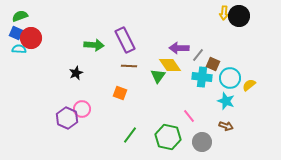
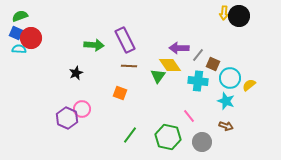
cyan cross: moved 4 px left, 4 px down
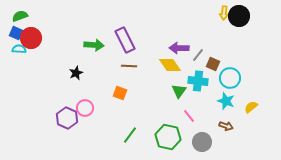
green triangle: moved 21 px right, 15 px down
yellow semicircle: moved 2 px right, 22 px down
pink circle: moved 3 px right, 1 px up
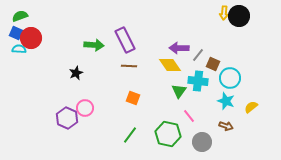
orange square: moved 13 px right, 5 px down
green hexagon: moved 3 px up
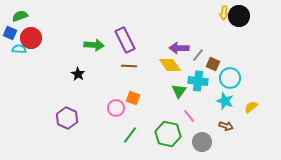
blue square: moved 6 px left
black star: moved 2 px right, 1 px down; rotated 16 degrees counterclockwise
cyan star: moved 1 px left
pink circle: moved 31 px right
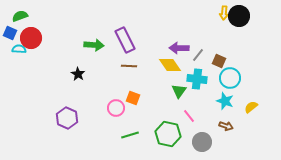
brown square: moved 6 px right, 3 px up
cyan cross: moved 1 px left, 2 px up
green line: rotated 36 degrees clockwise
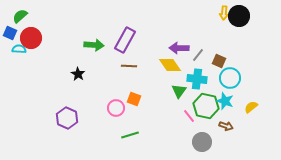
green semicircle: rotated 21 degrees counterclockwise
purple rectangle: rotated 55 degrees clockwise
orange square: moved 1 px right, 1 px down
green hexagon: moved 38 px right, 28 px up
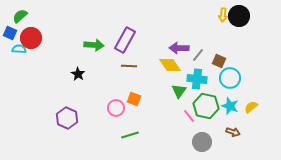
yellow arrow: moved 1 px left, 2 px down
cyan star: moved 5 px right, 5 px down
brown arrow: moved 7 px right, 6 px down
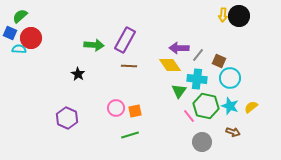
orange square: moved 1 px right, 12 px down; rotated 32 degrees counterclockwise
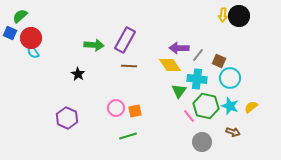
cyan semicircle: moved 14 px right, 3 px down; rotated 128 degrees counterclockwise
green line: moved 2 px left, 1 px down
